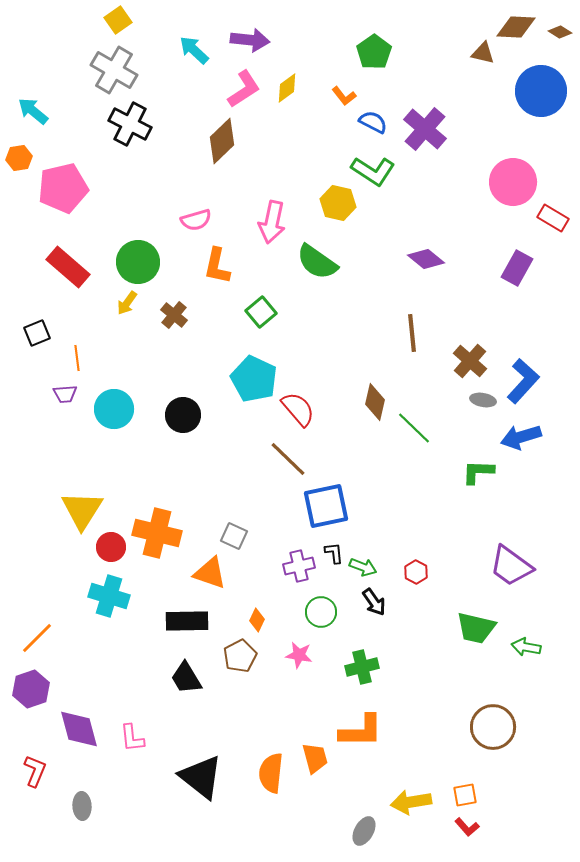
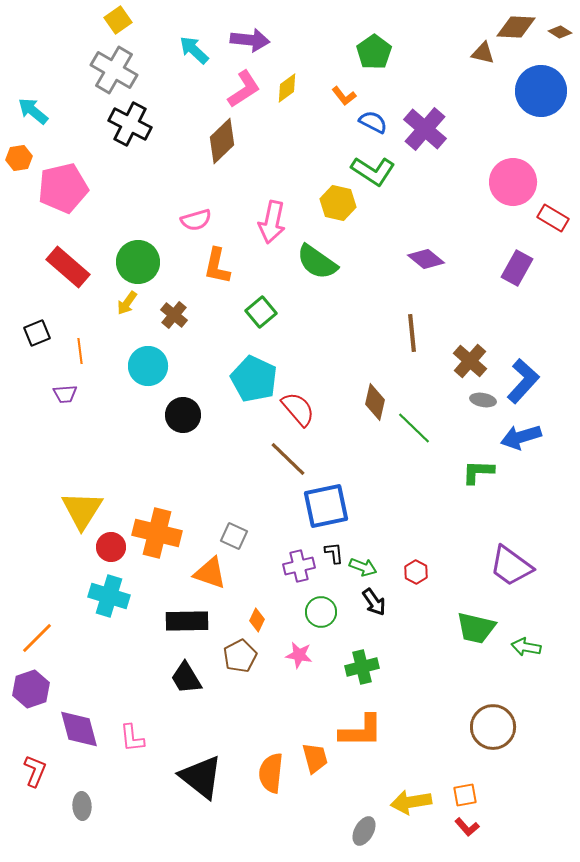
orange line at (77, 358): moved 3 px right, 7 px up
cyan circle at (114, 409): moved 34 px right, 43 px up
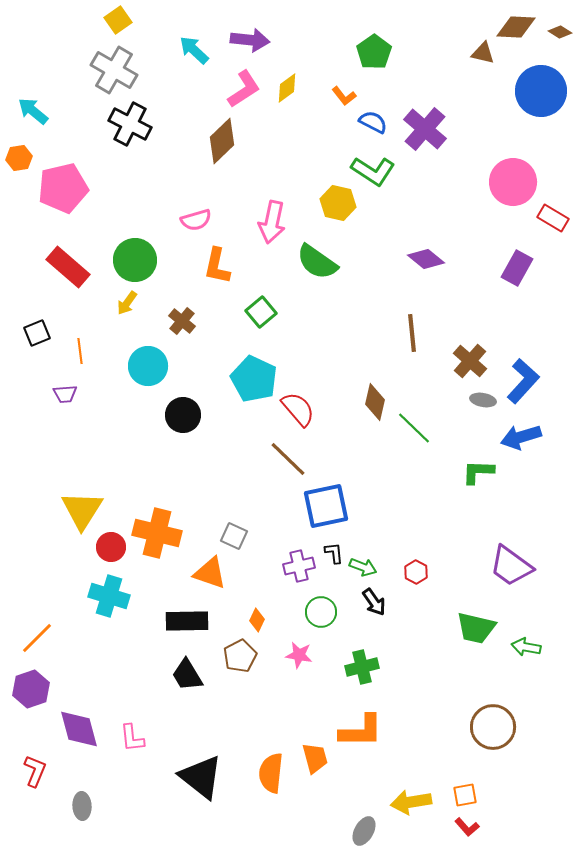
green circle at (138, 262): moved 3 px left, 2 px up
brown cross at (174, 315): moved 8 px right, 6 px down
black trapezoid at (186, 678): moved 1 px right, 3 px up
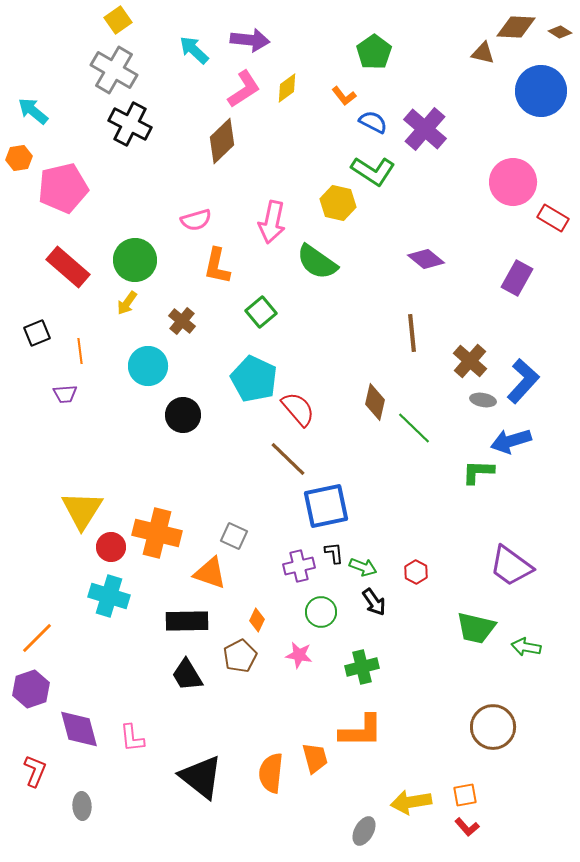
purple rectangle at (517, 268): moved 10 px down
blue arrow at (521, 437): moved 10 px left, 4 px down
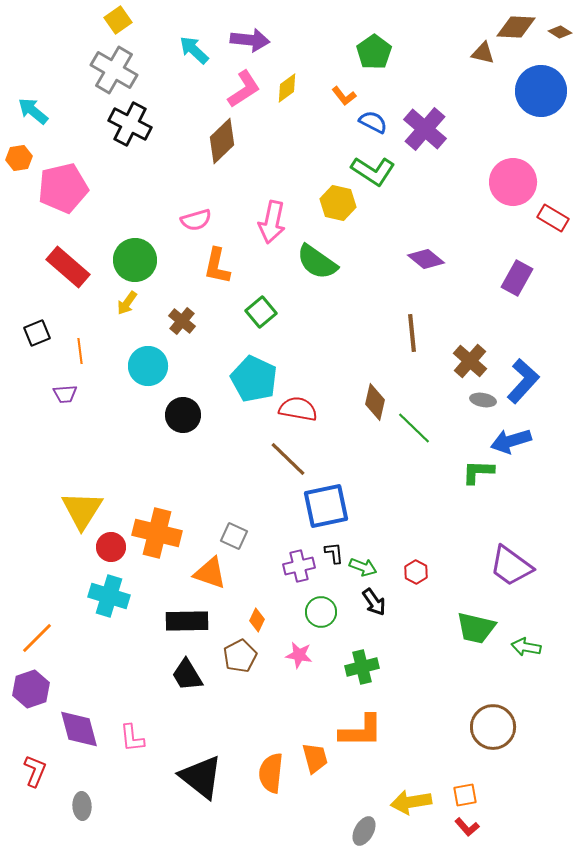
red semicircle at (298, 409): rotated 39 degrees counterclockwise
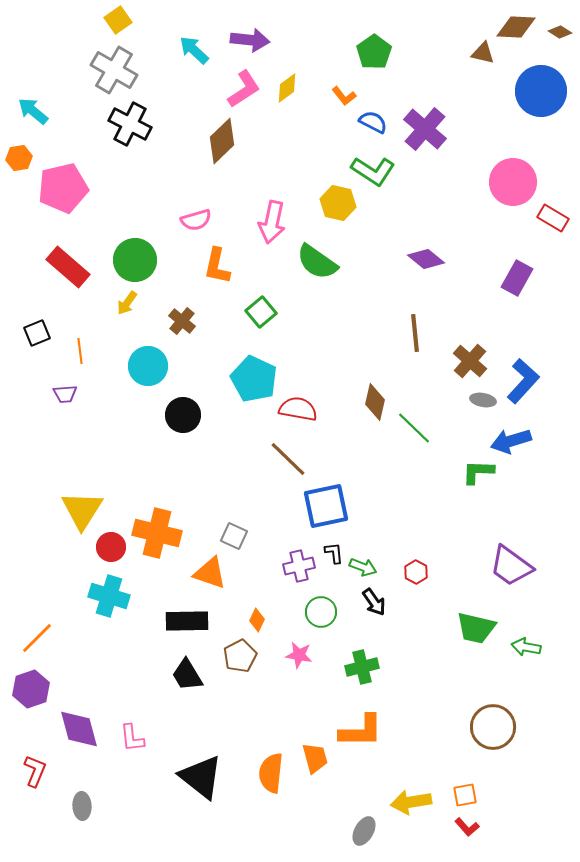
brown line at (412, 333): moved 3 px right
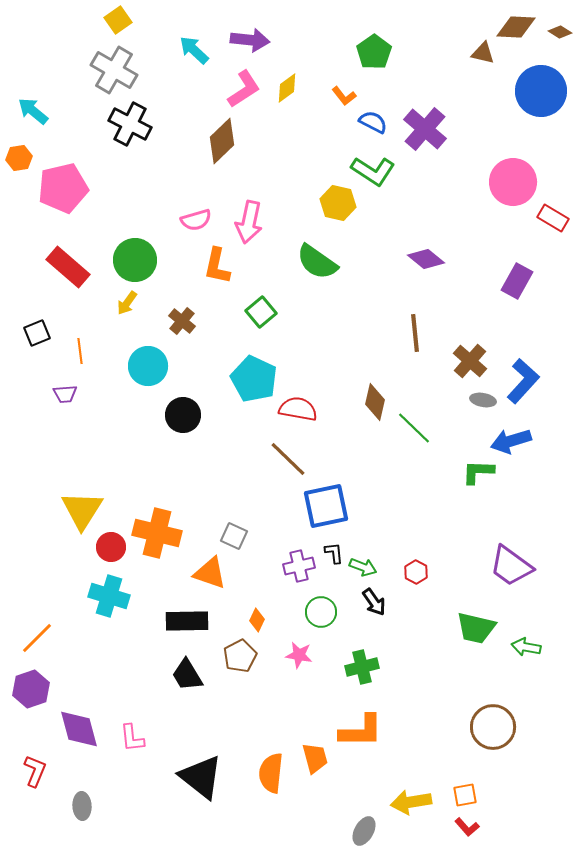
pink arrow at (272, 222): moved 23 px left
purple rectangle at (517, 278): moved 3 px down
